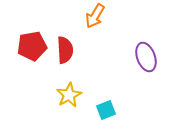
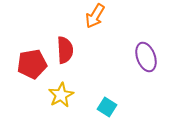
red pentagon: moved 18 px down
yellow star: moved 8 px left
cyan square: moved 1 px right, 3 px up; rotated 36 degrees counterclockwise
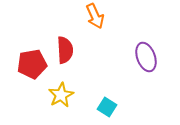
orange arrow: rotated 55 degrees counterclockwise
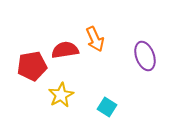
orange arrow: moved 23 px down
red semicircle: rotated 96 degrees counterclockwise
purple ellipse: moved 1 px left, 1 px up
red pentagon: moved 2 px down
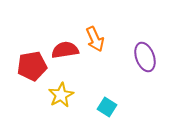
purple ellipse: moved 1 px down
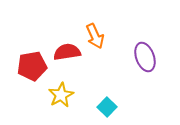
orange arrow: moved 3 px up
red semicircle: moved 2 px right, 2 px down
cyan square: rotated 12 degrees clockwise
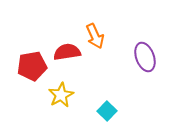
cyan square: moved 4 px down
